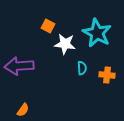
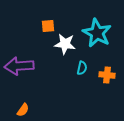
orange square: rotated 32 degrees counterclockwise
cyan semicircle: rotated 16 degrees clockwise
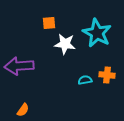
orange square: moved 1 px right, 3 px up
cyan semicircle: moved 3 px right, 12 px down; rotated 112 degrees counterclockwise
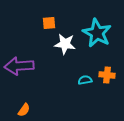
orange semicircle: moved 1 px right
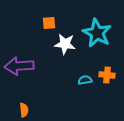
orange semicircle: rotated 40 degrees counterclockwise
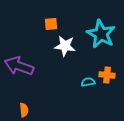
orange square: moved 2 px right, 1 px down
cyan star: moved 4 px right, 1 px down
white star: moved 2 px down
purple arrow: rotated 24 degrees clockwise
cyan semicircle: moved 3 px right, 2 px down
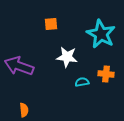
white star: moved 2 px right, 11 px down
orange cross: moved 1 px left, 1 px up
cyan semicircle: moved 6 px left
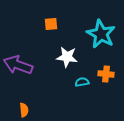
purple arrow: moved 1 px left, 1 px up
